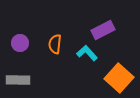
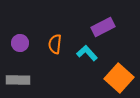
purple rectangle: moved 3 px up
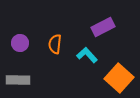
cyan L-shape: moved 2 px down
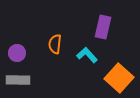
purple rectangle: rotated 50 degrees counterclockwise
purple circle: moved 3 px left, 10 px down
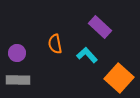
purple rectangle: moved 3 px left; rotated 60 degrees counterclockwise
orange semicircle: rotated 18 degrees counterclockwise
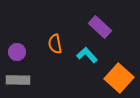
purple circle: moved 1 px up
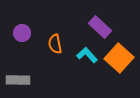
purple circle: moved 5 px right, 19 px up
orange square: moved 20 px up
